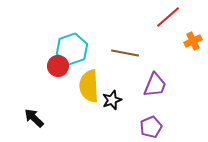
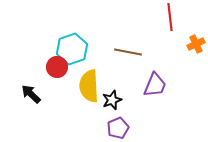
red line: moved 2 px right; rotated 56 degrees counterclockwise
orange cross: moved 3 px right, 3 px down
brown line: moved 3 px right, 1 px up
red circle: moved 1 px left, 1 px down
black arrow: moved 3 px left, 24 px up
purple pentagon: moved 33 px left, 1 px down
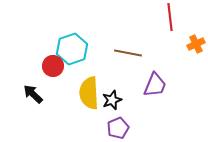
brown line: moved 1 px down
red circle: moved 4 px left, 1 px up
yellow semicircle: moved 7 px down
black arrow: moved 2 px right
